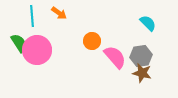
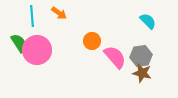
cyan semicircle: moved 2 px up
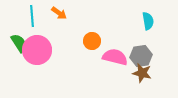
cyan semicircle: rotated 36 degrees clockwise
pink semicircle: rotated 35 degrees counterclockwise
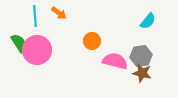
cyan line: moved 3 px right
cyan semicircle: rotated 48 degrees clockwise
pink semicircle: moved 4 px down
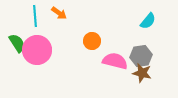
green semicircle: moved 2 px left
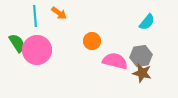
cyan semicircle: moved 1 px left, 1 px down
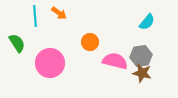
orange circle: moved 2 px left, 1 px down
pink circle: moved 13 px right, 13 px down
